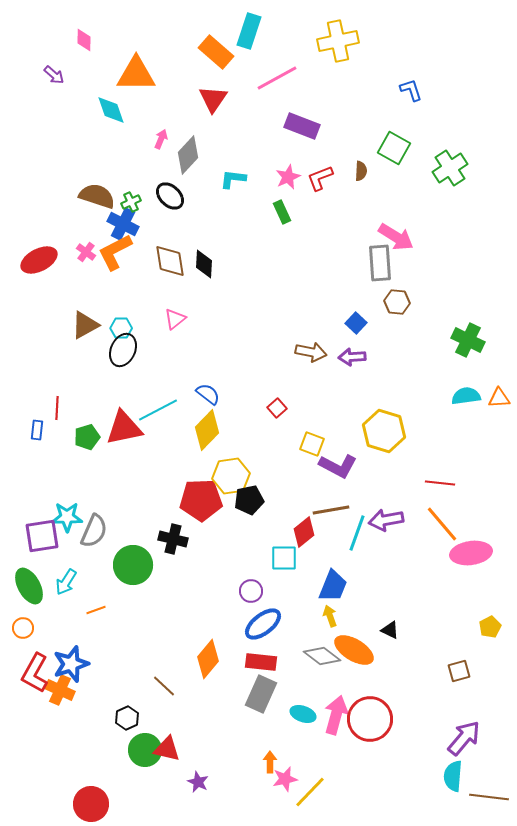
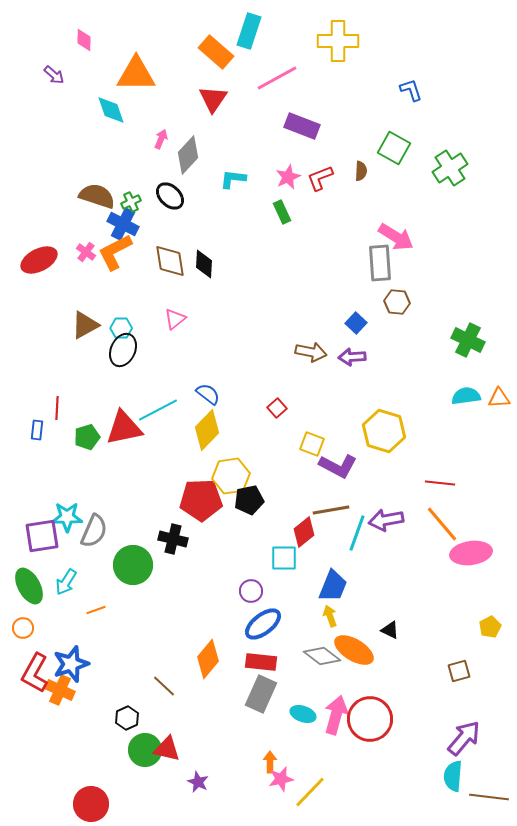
yellow cross at (338, 41): rotated 12 degrees clockwise
pink star at (285, 779): moved 4 px left
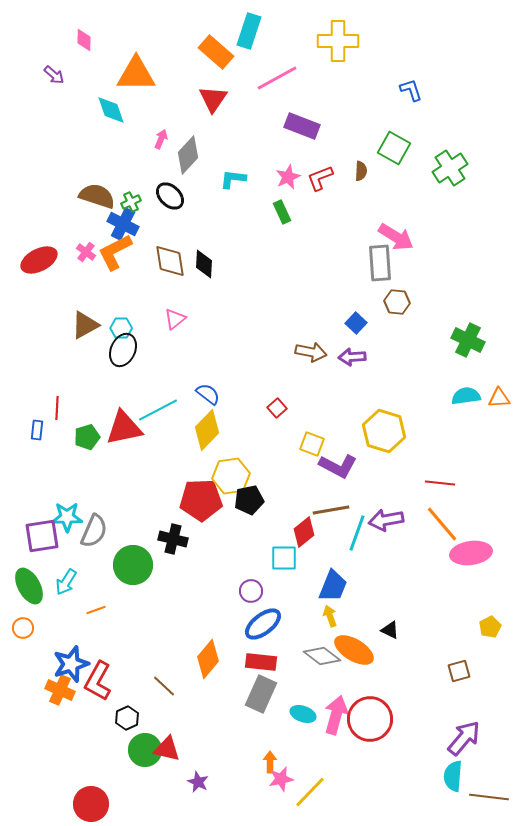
red L-shape at (35, 673): moved 63 px right, 8 px down
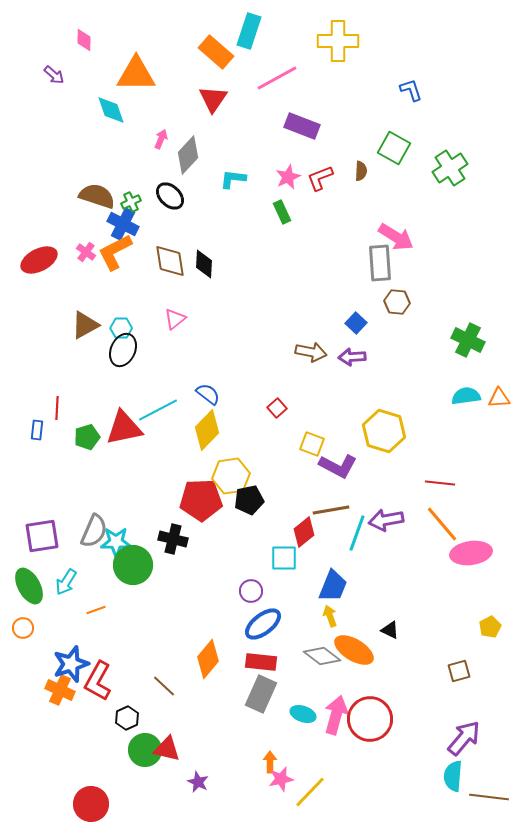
cyan star at (67, 517): moved 49 px right, 25 px down
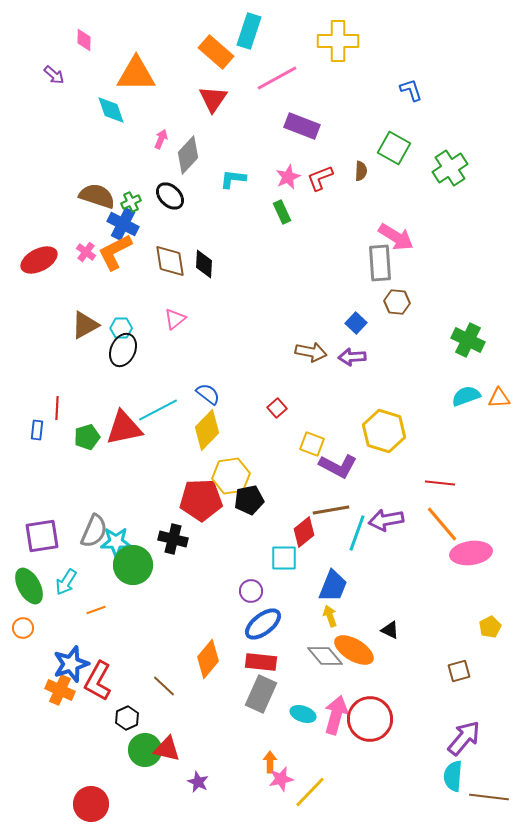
cyan semicircle at (466, 396): rotated 12 degrees counterclockwise
gray diamond at (322, 656): moved 3 px right; rotated 12 degrees clockwise
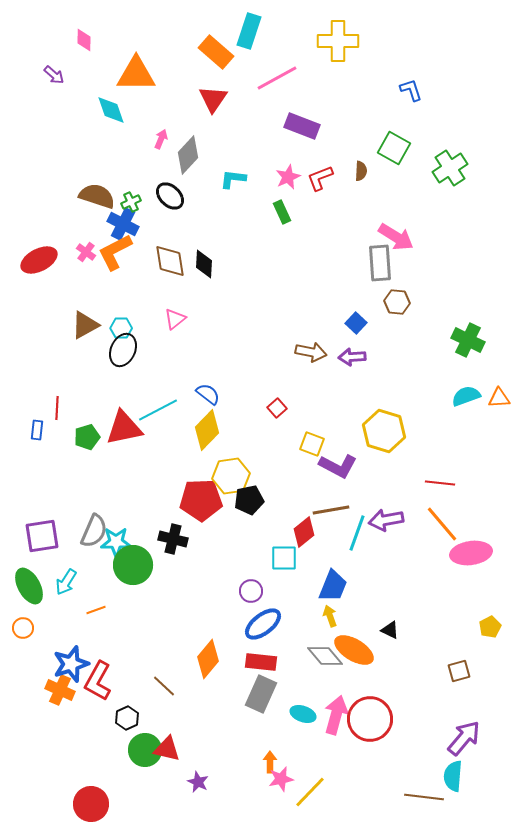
brown line at (489, 797): moved 65 px left
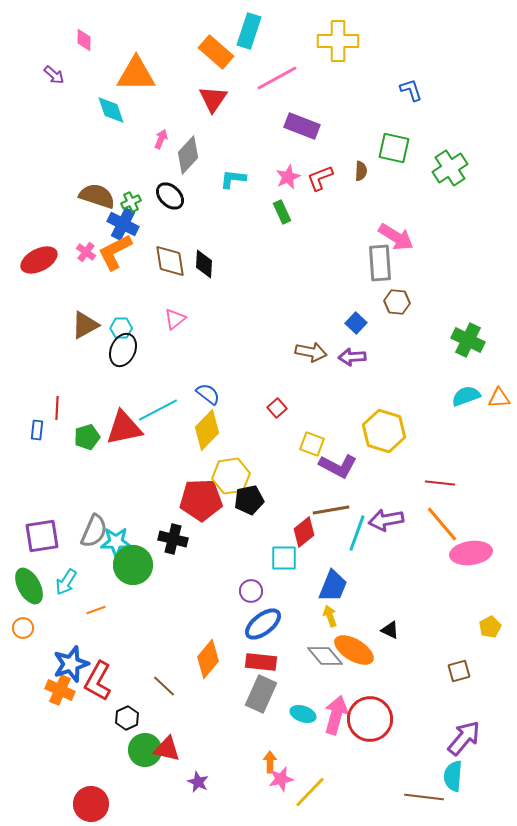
green square at (394, 148): rotated 16 degrees counterclockwise
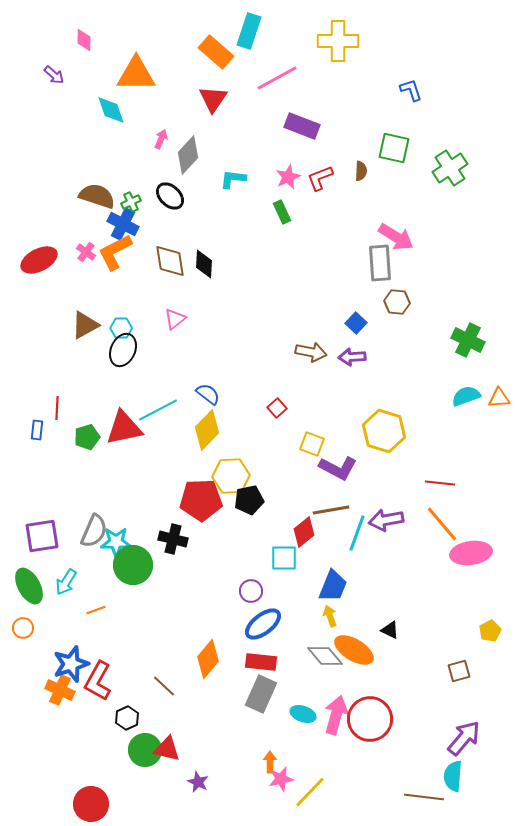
purple L-shape at (338, 466): moved 2 px down
yellow hexagon at (231, 476): rotated 6 degrees clockwise
yellow pentagon at (490, 627): moved 4 px down
